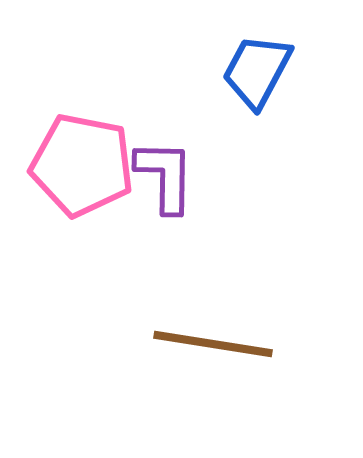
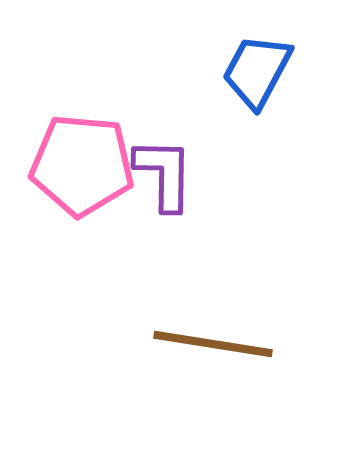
pink pentagon: rotated 6 degrees counterclockwise
purple L-shape: moved 1 px left, 2 px up
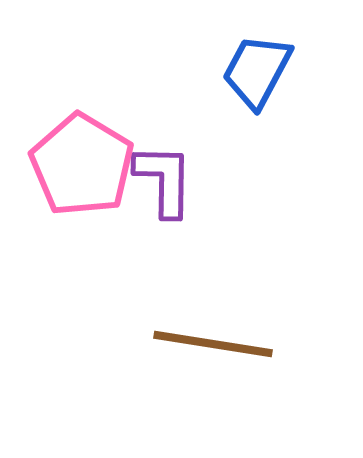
pink pentagon: rotated 26 degrees clockwise
purple L-shape: moved 6 px down
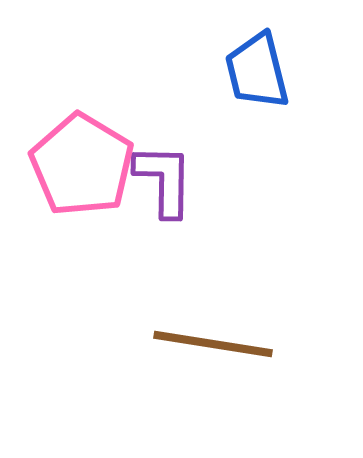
blue trapezoid: rotated 42 degrees counterclockwise
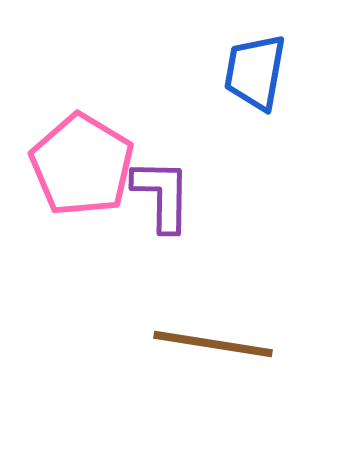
blue trapezoid: moved 2 px left, 1 px down; rotated 24 degrees clockwise
purple L-shape: moved 2 px left, 15 px down
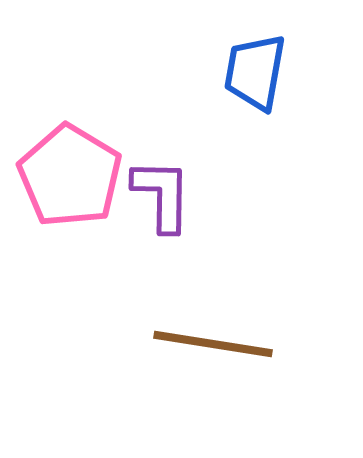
pink pentagon: moved 12 px left, 11 px down
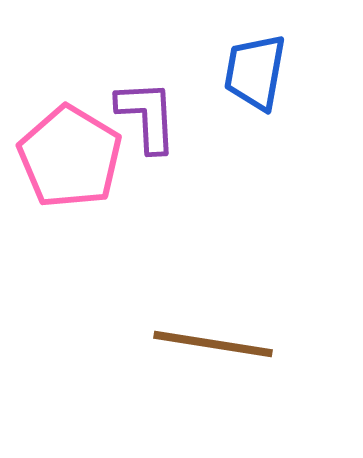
pink pentagon: moved 19 px up
purple L-shape: moved 15 px left, 79 px up; rotated 4 degrees counterclockwise
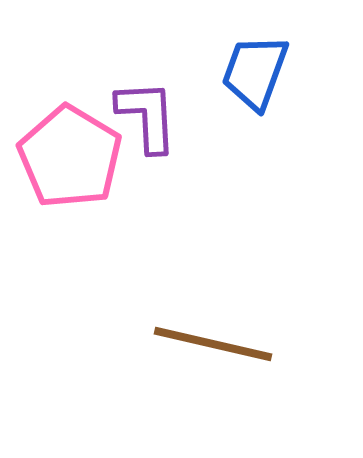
blue trapezoid: rotated 10 degrees clockwise
brown line: rotated 4 degrees clockwise
